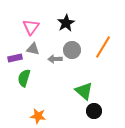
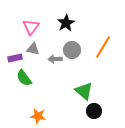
green semicircle: rotated 54 degrees counterclockwise
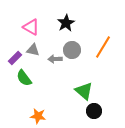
pink triangle: rotated 36 degrees counterclockwise
gray triangle: moved 1 px down
purple rectangle: rotated 32 degrees counterclockwise
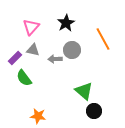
pink triangle: rotated 42 degrees clockwise
orange line: moved 8 px up; rotated 60 degrees counterclockwise
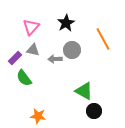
green triangle: rotated 12 degrees counterclockwise
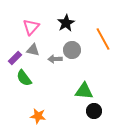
green triangle: rotated 24 degrees counterclockwise
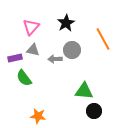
purple rectangle: rotated 32 degrees clockwise
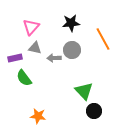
black star: moved 5 px right; rotated 24 degrees clockwise
gray triangle: moved 2 px right, 2 px up
gray arrow: moved 1 px left, 1 px up
green triangle: rotated 42 degrees clockwise
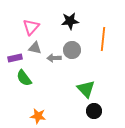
black star: moved 1 px left, 2 px up
orange line: rotated 35 degrees clockwise
green triangle: moved 2 px right, 2 px up
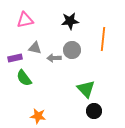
pink triangle: moved 6 px left, 7 px up; rotated 36 degrees clockwise
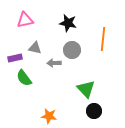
black star: moved 2 px left, 2 px down; rotated 18 degrees clockwise
gray arrow: moved 5 px down
orange star: moved 11 px right
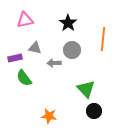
black star: rotated 24 degrees clockwise
